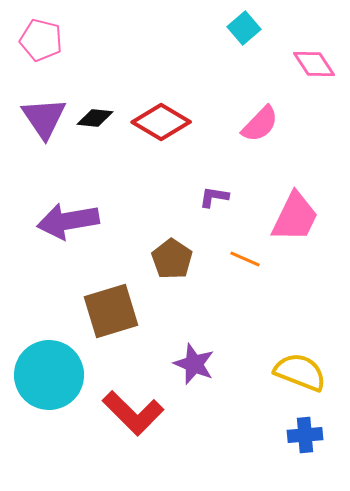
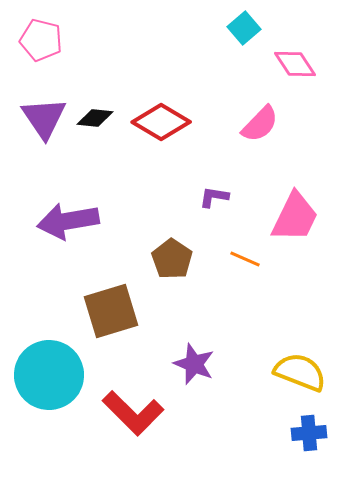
pink diamond: moved 19 px left
blue cross: moved 4 px right, 2 px up
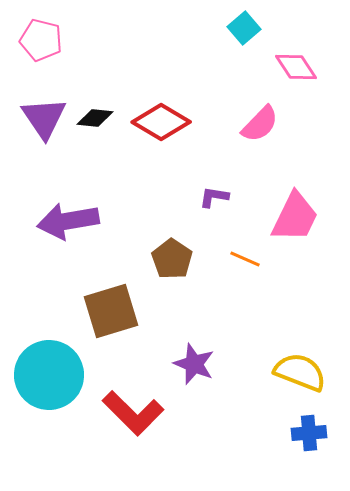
pink diamond: moved 1 px right, 3 px down
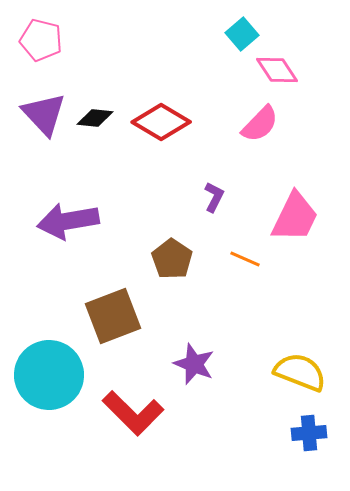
cyan square: moved 2 px left, 6 px down
pink diamond: moved 19 px left, 3 px down
purple triangle: moved 4 px up; rotated 9 degrees counterclockwise
purple L-shape: rotated 108 degrees clockwise
brown square: moved 2 px right, 5 px down; rotated 4 degrees counterclockwise
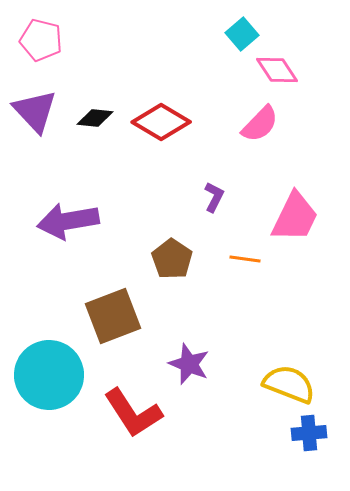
purple triangle: moved 9 px left, 3 px up
orange line: rotated 16 degrees counterclockwise
purple star: moved 5 px left
yellow semicircle: moved 11 px left, 12 px down
red L-shape: rotated 12 degrees clockwise
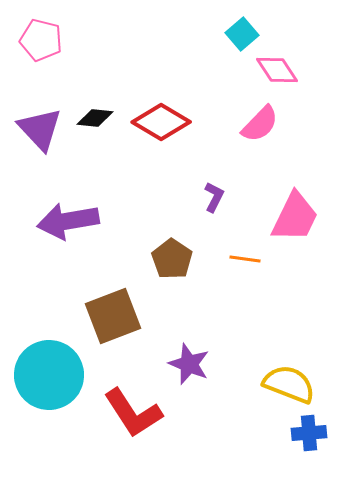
purple triangle: moved 5 px right, 18 px down
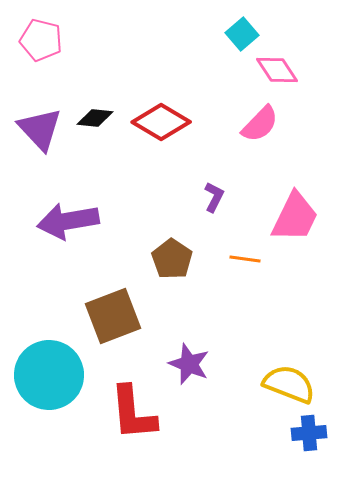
red L-shape: rotated 28 degrees clockwise
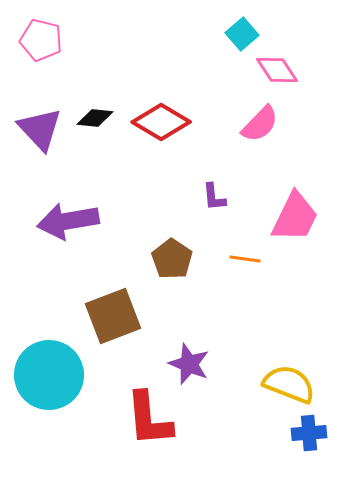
purple L-shape: rotated 148 degrees clockwise
red L-shape: moved 16 px right, 6 px down
